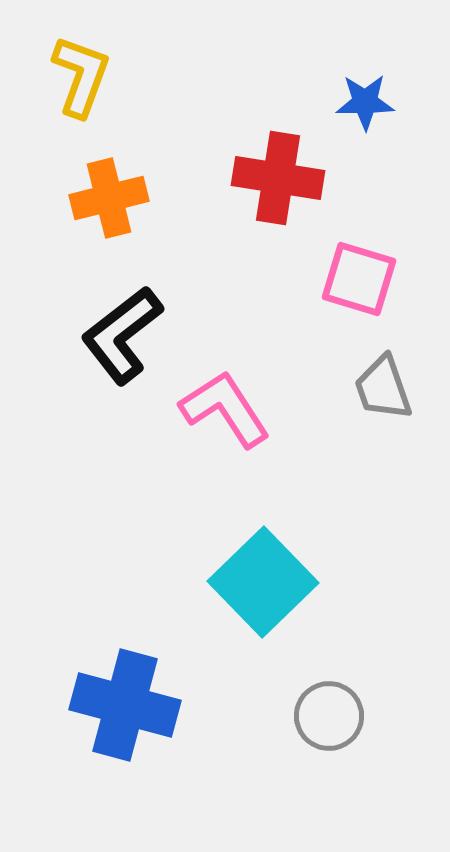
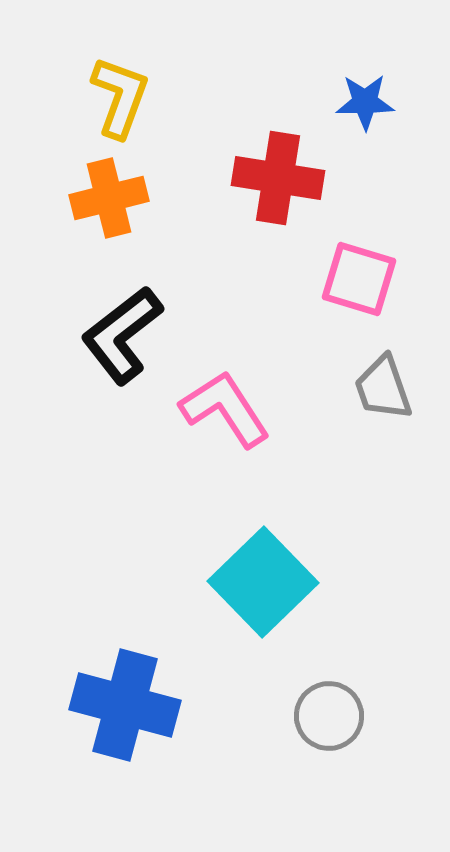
yellow L-shape: moved 39 px right, 21 px down
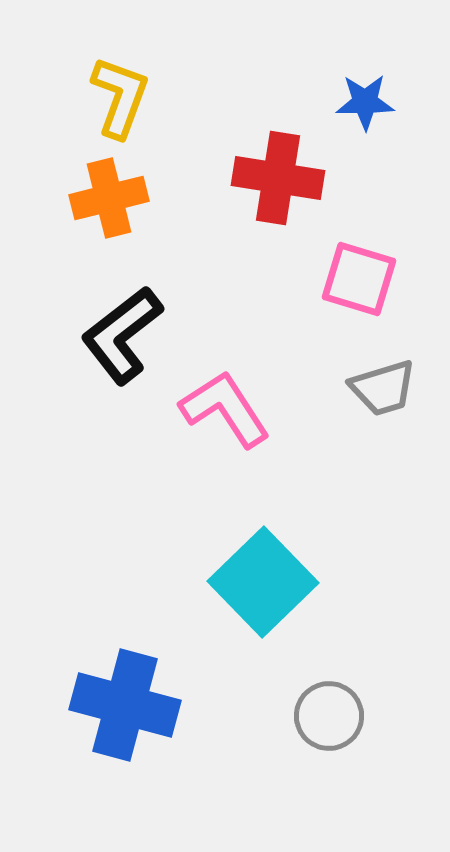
gray trapezoid: rotated 88 degrees counterclockwise
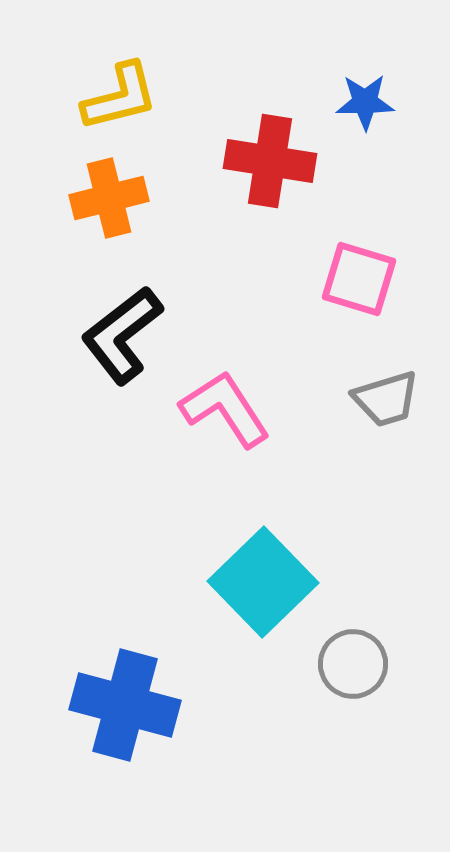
yellow L-shape: rotated 56 degrees clockwise
red cross: moved 8 px left, 17 px up
gray trapezoid: moved 3 px right, 11 px down
gray circle: moved 24 px right, 52 px up
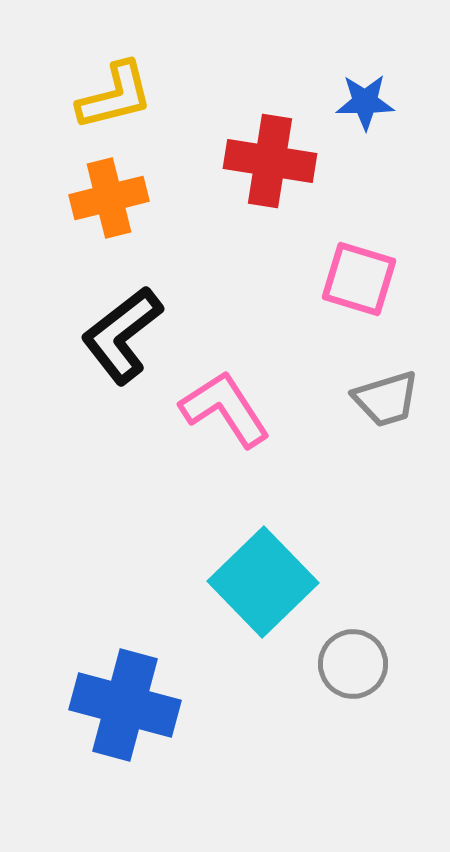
yellow L-shape: moved 5 px left, 1 px up
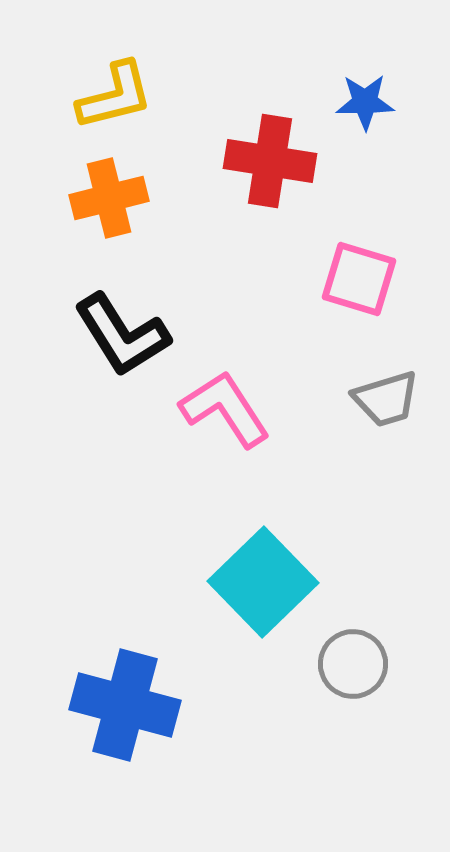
black L-shape: rotated 84 degrees counterclockwise
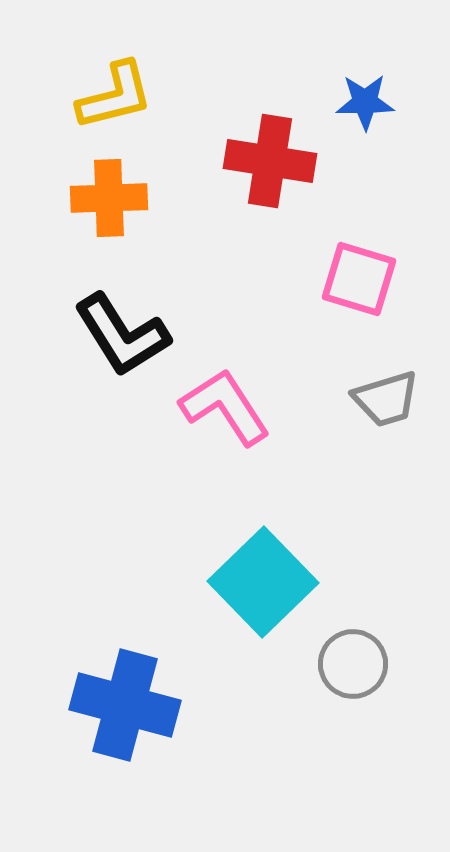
orange cross: rotated 12 degrees clockwise
pink L-shape: moved 2 px up
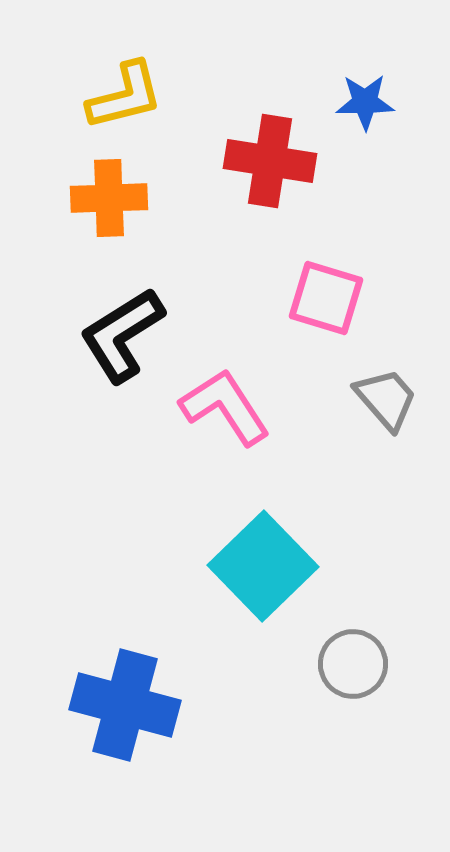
yellow L-shape: moved 10 px right
pink square: moved 33 px left, 19 px down
black L-shape: rotated 90 degrees clockwise
gray trapezoid: rotated 114 degrees counterclockwise
cyan square: moved 16 px up
